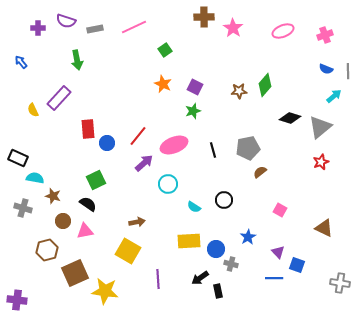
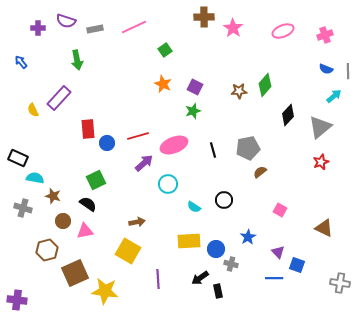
black diamond at (290, 118): moved 2 px left, 3 px up; rotated 65 degrees counterclockwise
red line at (138, 136): rotated 35 degrees clockwise
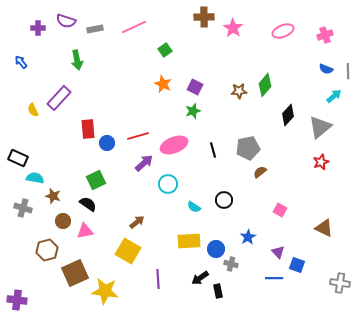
brown arrow at (137, 222): rotated 28 degrees counterclockwise
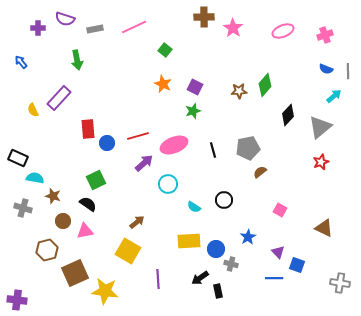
purple semicircle at (66, 21): moved 1 px left, 2 px up
green square at (165, 50): rotated 16 degrees counterclockwise
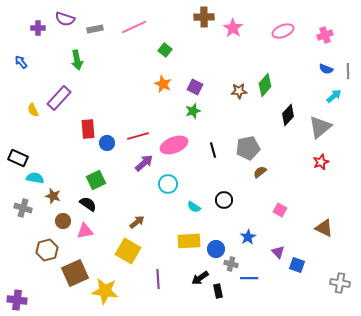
blue line at (274, 278): moved 25 px left
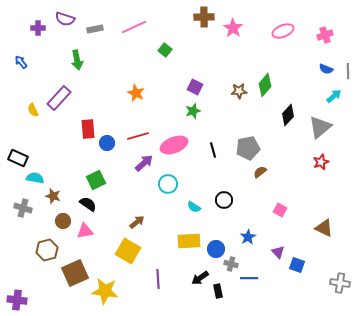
orange star at (163, 84): moved 27 px left, 9 px down
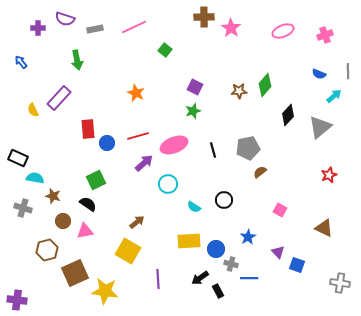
pink star at (233, 28): moved 2 px left
blue semicircle at (326, 69): moved 7 px left, 5 px down
red star at (321, 162): moved 8 px right, 13 px down
black rectangle at (218, 291): rotated 16 degrees counterclockwise
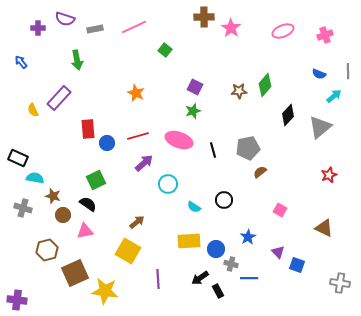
pink ellipse at (174, 145): moved 5 px right, 5 px up; rotated 40 degrees clockwise
brown circle at (63, 221): moved 6 px up
